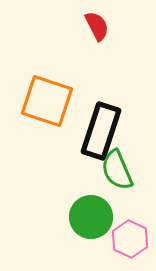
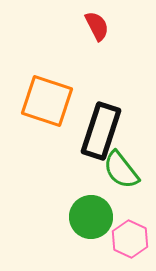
green semicircle: moved 4 px right; rotated 15 degrees counterclockwise
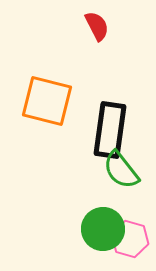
orange square: rotated 4 degrees counterclockwise
black rectangle: moved 9 px right, 1 px up; rotated 10 degrees counterclockwise
green circle: moved 12 px right, 12 px down
pink hexagon: rotated 9 degrees counterclockwise
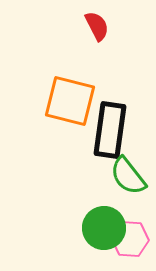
orange square: moved 23 px right
green semicircle: moved 7 px right, 6 px down
green circle: moved 1 px right, 1 px up
pink hexagon: rotated 12 degrees counterclockwise
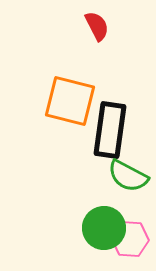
green semicircle: rotated 24 degrees counterclockwise
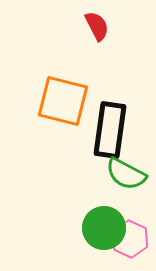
orange square: moved 7 px left
green semicircle: moved 2 px left, 2 px up
pink hexagon: rotated 21 degrees clockwise
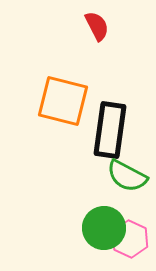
green semicircle: moved 1 px right, 2 px down
